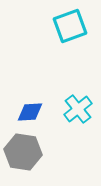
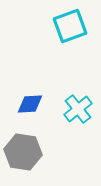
blue diamond: moved 8 px up
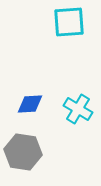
cyan square: moved 1 px left, 4 px up; rotated 16 degrees clockwise
cyan cross: rotated 20 degrees counterclockwise
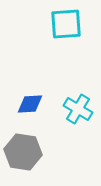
cyan square: moved 3 px left, 2 px down
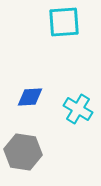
cyan square: moved 2 px left, 2 px up
blue diamond: moved 7 px up
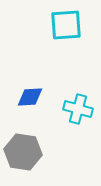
cyan square: moved 2 px right, 3 px down
cyan cross: rotated 16 degrees counterclockwise
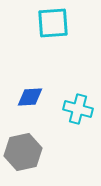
cyan square: moved 13 px left, 2 px up
gray hexagon: rotated 21 degrees counterclockwise
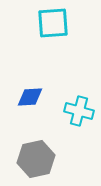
cyan cross: moved 1 px right, 2 px down
gray hexagon: moved 13 px right, 7 px down
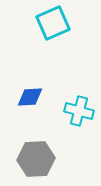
cyan square: rotated 20 degrees counterclockwise
gray hexagon: rotated 9 degrees clockwise
